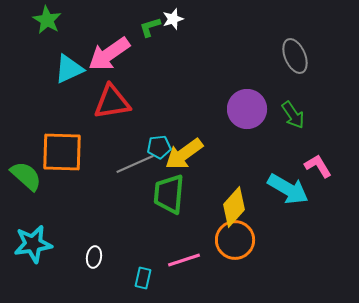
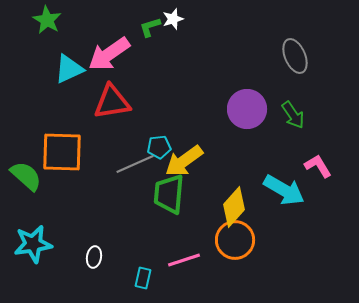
yellow arrow: moved 7 px down
cyan arrow: moved 4 px left, 1 px down
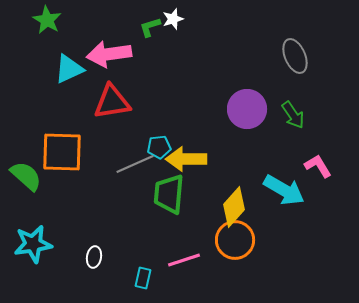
pink arrow: rotated 27 degrees clockwise
yellow arrow: moved 2 px right, 2 px up; rotated 36 degrees clockwise
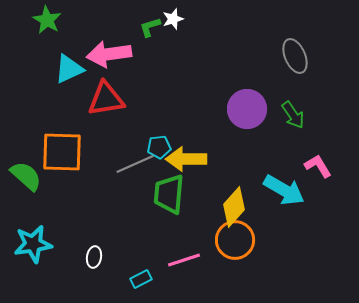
red triangle: moved 6 px left, 3 px up
cyan rectangle: moved 2 px left, 1 px down; rotated 50 degrees clockwise
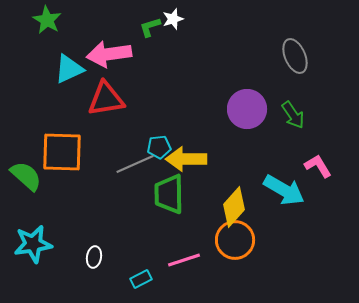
green trapezoid: rotated 6 degrees counterclockwise
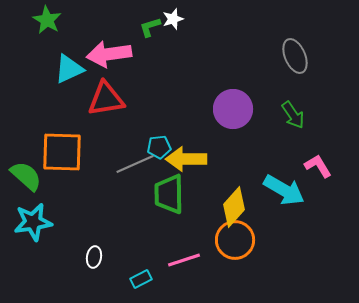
purple circle: moved 14 px left
cyan star: moved 22 px up
